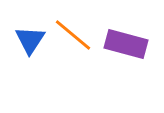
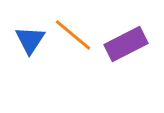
purple rectangle: rotated 42 degrees counterclockwise
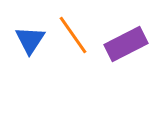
orange line: rotated 15 degrees clockwise
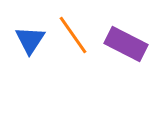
purple rectangle: rotated 54 degrees clockwise
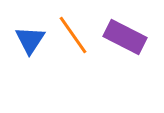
purple rectangle: moved 1 px left, 7 px up
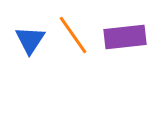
purple rectangle: rotated 33 degrees counterclockwise
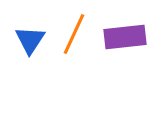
orange line: moved 1 px right, 1 px up; rotated 60 degrees clockwise
